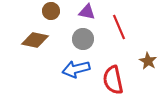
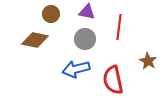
brown circle: moved 3 px down
red line: rotated 30 degrees clockwise
gray circle: moved 2 px right
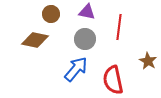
blue arrow: rotated 144 degrees clockwise
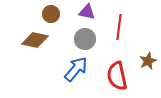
brown star: rotated 18 degrees clockwise
red semicircle: moved 4 px right, 4 px up
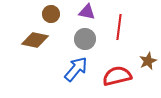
red semicircle: rotated 88 degrees clockwise
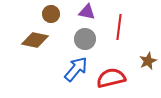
red semicircle: moved 6 px left, 2 px down
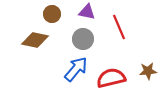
brown circle: moved 1 px right
red line: rotated 30 degrees counterclockwise
gray circle: moved 2 px left
brown star: moved 10 px down; rotated 18 degrees clockwise
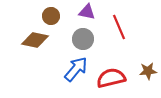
brown circle: moved 1 px left, 2 px down
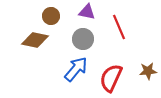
red semicircle: rotated 52 degrees counterclockwise
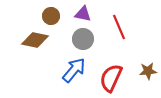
purple triangle: moved 4 px left, 2 px down
blue arrow: moved 2 px left, 1 px down
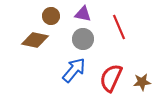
brown star: moved 6 px left, 11 px down
